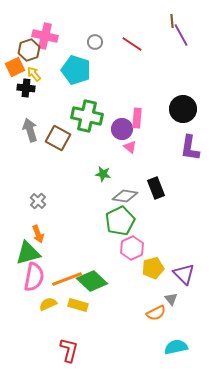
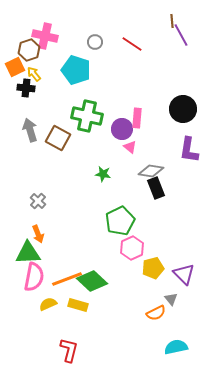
purple L-shape: moved 1 px left, 2 px down
gray diamond: moved 26 px right, 25 px up
green triangle: rotated 12 degrees clockwise
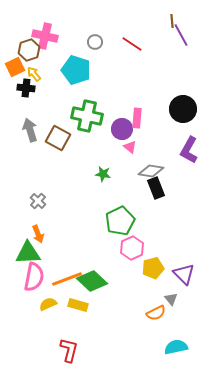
purple L-shape: rotated 20 degrees clockwise
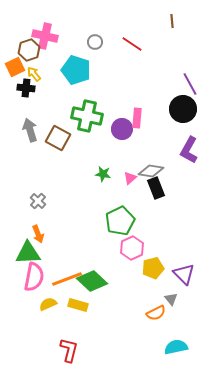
purple line: moved 9 px right, 49 px down
pink triangle: moved 31 px down; rotated 40 degrees clockwise
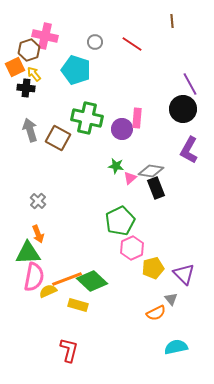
green cross: moved 2 px down
green star: moved 13 px right, 8 px up
yellow semicircle: moved 13 px up
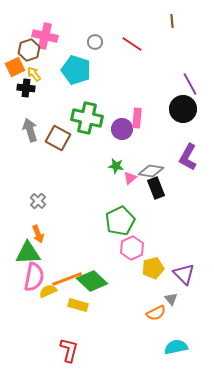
purple L-shape: moved 1 px left, 7 px down
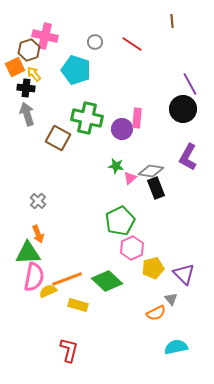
gray arrow: moved 3 px left, 16 px up
green diamond: moved 15 px right
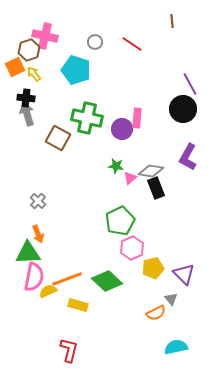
black cross: moved 10 px down
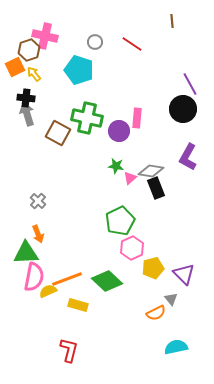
cyan pentagon: moved 3 px right
purple circle: moved 3 px left, 2 px down
brown square: moved 5 px up
green triangle: moved 2 px left
